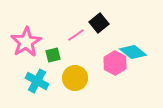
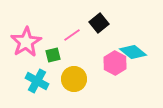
pink line: moved 4 px left
yellow circle: moved 1 px left, 1 px down
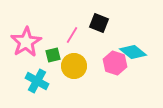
black square: rotated 30 degrees counterclockwise
pink line: rotated 24 degrees counterclockwise
pink hexagon: rotated 10 degrees counterclockwise
yellow circle: moved 13 px up
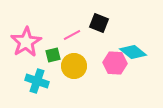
pink line: rotated 30 degrees clockwise
pink hexagon: rotated 15 degrees counterclockwise
cyan cross: rotated 10 degrees counterclockwise
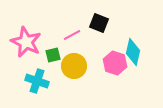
pink star: rotated 16 degrees counterclockwise
cyan diamond: rotated 64 degrees clockwise
pink hexagon: rotated 15 degrees clockwise
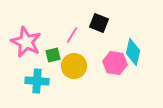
pink line: rotated 30 degrees counterclockwise
pink hexagon: rotated 10 degrees counterclockwise
cyan cross: rotated 15 degrees counterclockwise
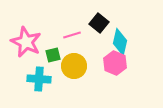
black square: rotated 18 degrees clockwise
pink line: rotated 42 degrees clockwise
cyan diamond: moved 13 px left, 10 px up
pink hexagon: rotated 15 degrees clockwise
cyan cross: moved 2 px right, 2 px up
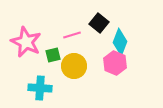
cyan diamond: rotated 8 degrees clockwise
cyan cross: moved 1 px right, 9 px down
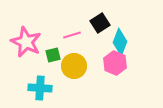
black square: moved 1 px right; rotated 18 degrees clockwise
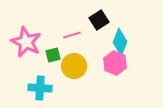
black square: moved 1 px left, 3 px up
